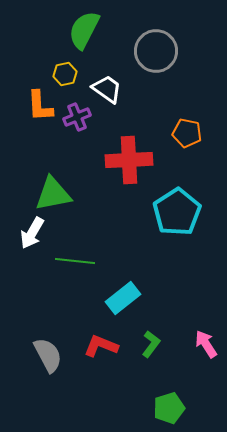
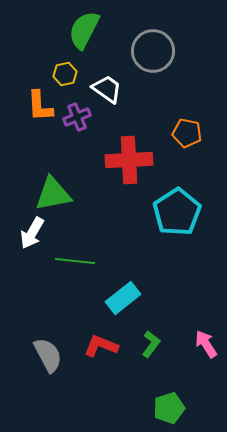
gray circle: moved 3 px left
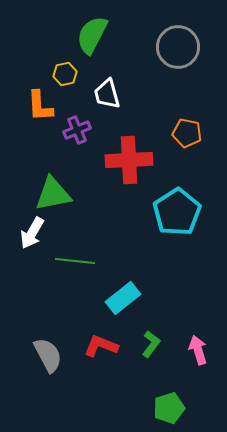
green semicircle: moved 8 px right, 5 px down
gray circle: moved 25 px right, 4 px up
white trapezoid: moved 5 px down; rotated 140 degrees counterclockwise
purple cross: moved 13 px down
pink arrow: moved 8 px left, 6 px down; rotated 16 degrees clockwise
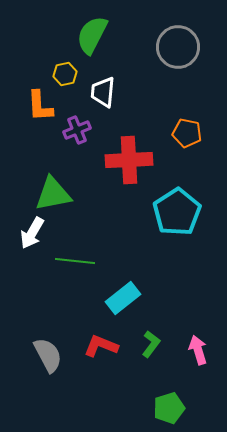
white trapezoid: moved 4 px left, 2 px up; rotated 20 degrees clockwise
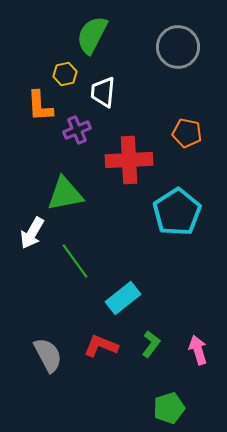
green triangle: moved 12 px right
green line: rotated 48 degrees clockwise
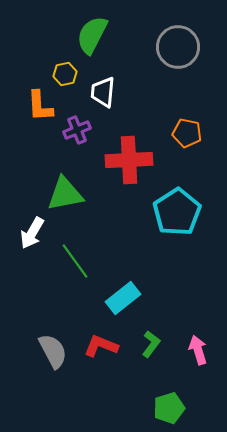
gray semicircle: moved 5 px right, 4 px up
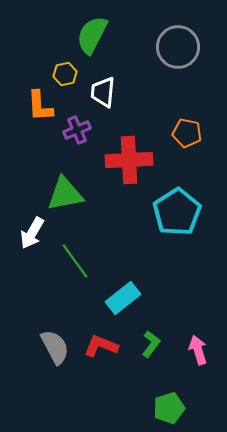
gray semicircle: moved 2 px right, 4 px up
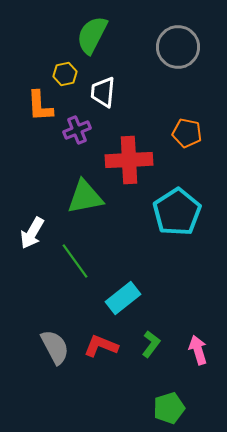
green triangle: moved 20 px right, 3 px down
